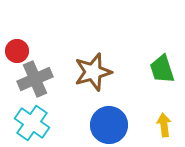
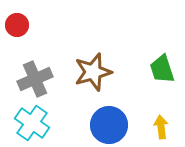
red circle: moved 26 px up
yellow arrow: moved 3 px left, 2 px down
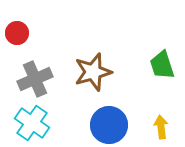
red circle: moved 8 px down
green trapezoid: moved 4 px up
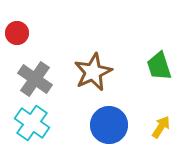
green trapezoid: moved 3 px left, 1 px down
brown star: rotated 9 degrees counterclockwise
gray cross: rotated 32 degrees counterclockwise
yellow arrow: rotated 40 degrees clockwise
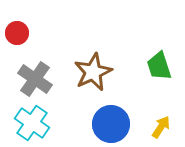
blue circle: moved 2 px right, 1 px up
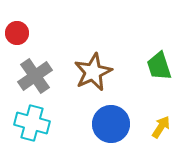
gray cross: moved 3 px up; rotated 20 degrees clockwise
cyan cross: rotated 20 degrees counterclockwise
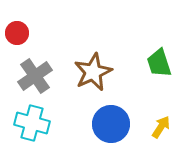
green trapezoid: moved 3 px up
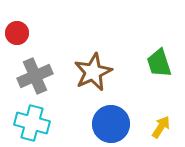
gray cross: rotated 12 degrees clockwise
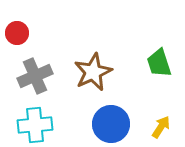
cyan cross: moved 3 px right, 2 px down; rotated 20 degrees counterclockwise
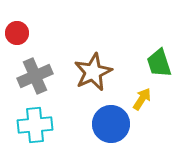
yellow arrow: moved 19 px left, 28 px up
